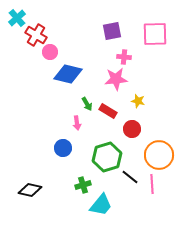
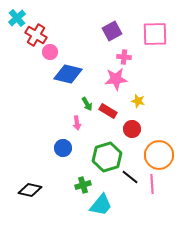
purple square: rotated 18 degrees counterclockwise
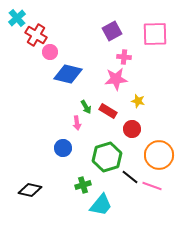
green arrow: moved 1 px left, 3 px down
pink line: moved 2 px down; rotated 66 degrees counterclockwise
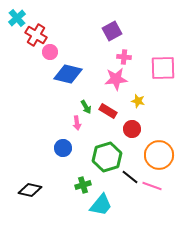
pink square: moved 8 px right, 34 px down
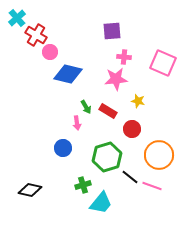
purple square: rotated 24 degrees clockwise
pink square: moved 5 px up; rotated 24 degrees clockwise
cyan trapezoid: moved 2 px up
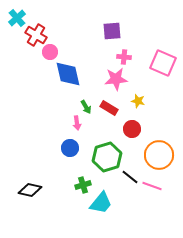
blue diamond: rotated 64 degrees clockwise
red rectangle: moved 1 px right, 3 px up
blue circle: moved 7 px right
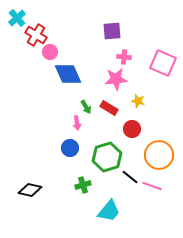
blue diamond: rotated 12 degrees counterclockwise
cyan trapezoid: moved 8 px right, 8 px down
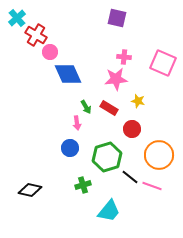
purple square: moved 5 px right, 13 px up; rotated 18 degrees clockwise
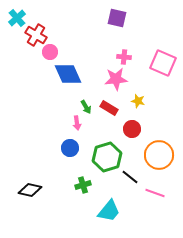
pink line: moved 3 px right, 7 px down
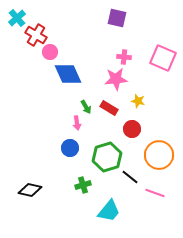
pink square: moved 5 px up
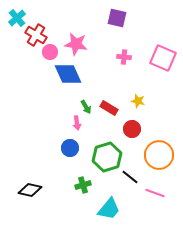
pink star: moved 40 px left, 35 px up; rotated 15 degrees clockwise
cyan trapezoid: moved 2 px up
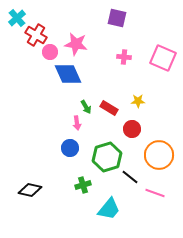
yellow star: rotated 16 degrees counterclockwise
